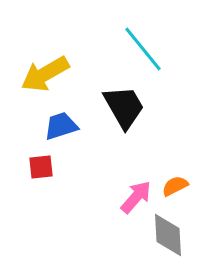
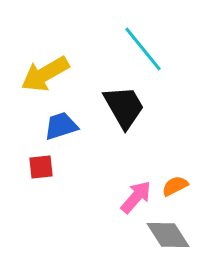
gray diamond: rotated 30 degrees counterclockwise
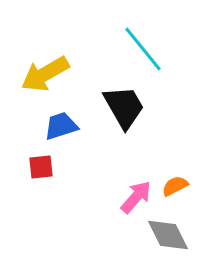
gray diamond: rotated 6 degrees clockwise
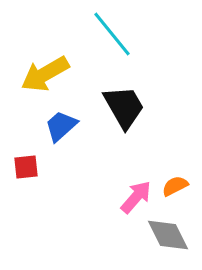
cyan line: moved 31 px left, 15 px up
blue trapezoid: rotated 24 degrees counterclockwise
red square: moved 15 px left
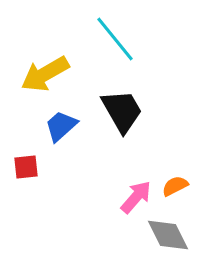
cyan line: moved 3 px right, 5 px down
black trapezoid: moved 2 px left, 4 px down
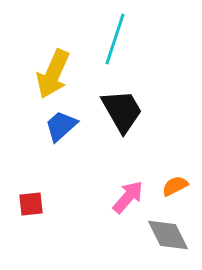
cyan line: rotated 57 degrees clockwise
yellow arrow: moved 8 px right; rotated 36 degrees counterclockwise
red square: moved 5 px right, 37 px down
pink arrow: moved 8 px left
